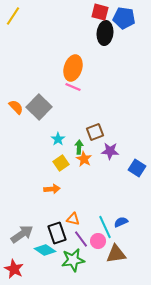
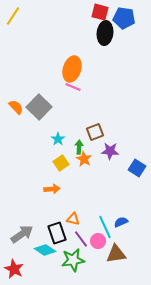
orange ellipse: moved 1 px left, 1 px down
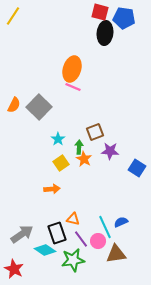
orange semicircle: moved 2 px left, 2 px up; rotated 70 degrees clockwise
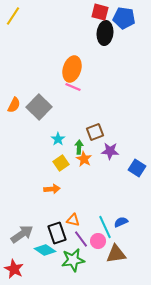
orange triangle: moved 1 px down
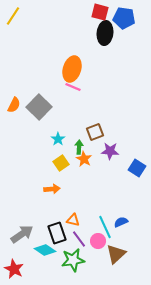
purple line: moved 2 px left
brown triangle: rotated 35 degrees counterclockwise
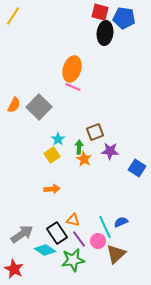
yellow square: moved 9 px left, 8 px up
black rectangle: rotated 15 degrees counterclockwise
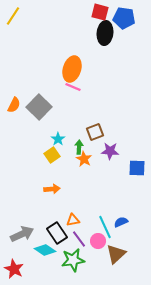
blue square: rotated 30 degrees counterclockwise
orange triangle: rotated 24 degrees counterclockwise
gray arrow: rotated 10 degrees clockwise
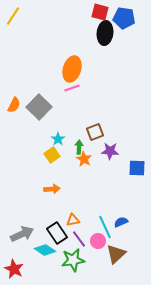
pink line: moved 1 px left, 1 px down; rotated 42 degrees counterclockwise
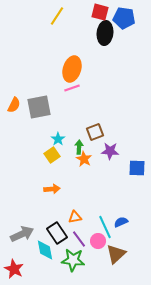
yellow line: moved 44 px right
gray square: rotated 35 degrees clockwise
orange triangle: moved 2 px right, 3 px up
cyan diamond: rotated 45 degrees clockwise
green star: rotated 15 degrees clockwise
